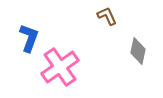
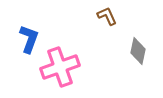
blue L-shape: moved 1 px down
pink cross: rotated 15 degrees clockwise
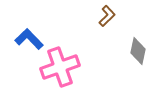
brown L-shape: rotated 70 degrees clockwise
blue L-shape: rotated 64 degrees counterclockwise
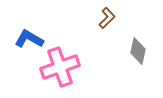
brown L-shape: moved 2 px down
blue L-shape: rotated 16 degrees counterclockwise
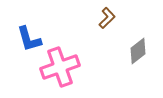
blue L-shape: rotated 136 degrees counterclockwise
gray diamond: rotated 40 degrees clockwise
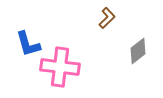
blue L-shape: moved 1 px left, 5 px down
pink cross: rotated 27 degrees clockwise
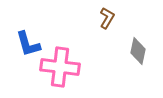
brown L-shape: rotated 15 degrees counterclockwise
gray diamond: rotated 40 degrees counterclockwise
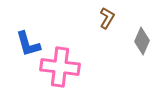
gray diamond: moved 4 px right, 10 px up; rotated 12 degrees clockwise
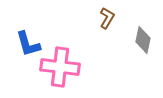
gray diamond: moved 1 px right, 1 px up; rotated 12 degrees counterclockwise
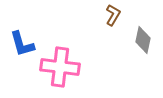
brown L-shape: moved 6 px right, 3 px up
blue L-shape: moved 6 px left
